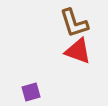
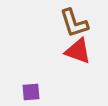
purple square: rotated 12 degrees clockwise
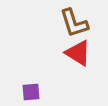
red triangle: moved 2 px down; rotated 12 degrees clockwise
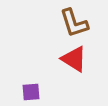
red triangle: moved 4 px left, 6 px down
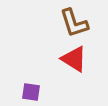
purple square: rotated 12 degrees clockwise
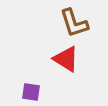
red triangle: moved 8 px left
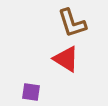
brown L-shape: moved 2 px left
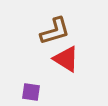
brown L-shape: moved 17 px left, 8 px down; rotated 88 degrees counterclockwise
